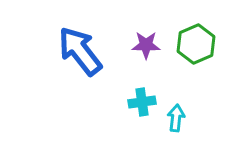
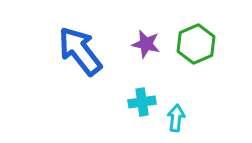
purple star: moved 1 px up; rotated 12 degrees clockwise
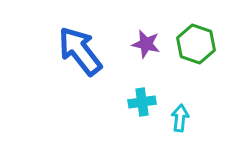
green hexagon: rotated 18 degrees counterclockwise
cyan arrow: moved 4 px right
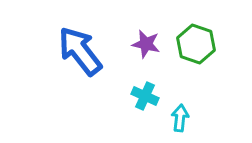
cyan cross: moved 3 px right, 6 px up; rotated 32 degrees clockwise
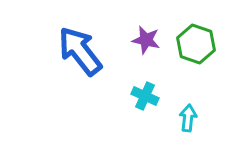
purple star: moved 4 px up
cyan arrow: moved 8 px right
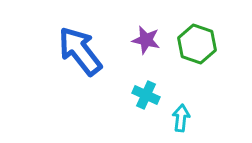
green hexagon: moved 1 px right
cyan cross: moved 1 px right, 1 px up
cyan arrow: moved 7 px left
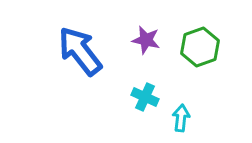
green hexagon: moved 3 px right, 3 px down; rotated 21 degrees clockwise
cyan cross: moved 1 px left, 2 px down
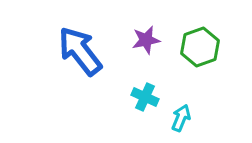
purple star: rotated 24 degrees counterclockwise
cyan arrow: rotated 16 degrees clockwise
